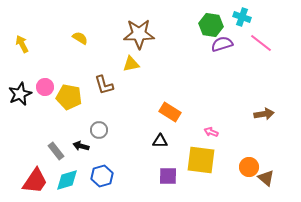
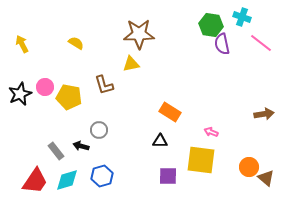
yellow semicircle: moved 4 px left, 5 px down
purple semicircle: rotated 85 degrees counterclockwise
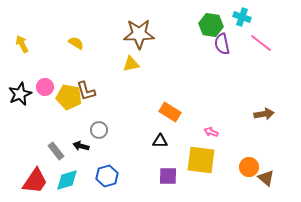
brown L-shape: moved 18 px left, 6 px down
blue hexagon: moved 5 px right
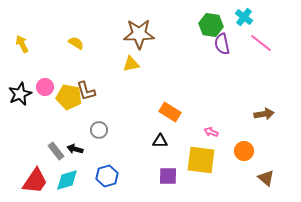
cyan cross: moved 2 px right; rotated 18 degrees clockwise
black arrow: moved 6 px left, 3 px down
orange circle: moved 5 px left, 16 px up
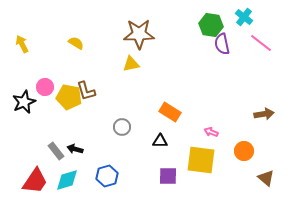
black star: moved 4 px right, 8 px down
gray circle: moved 23 px right, 3 px up
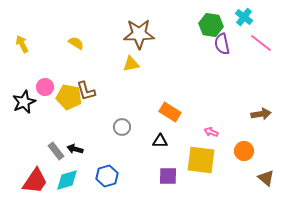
brown arrow: moved 3 px left
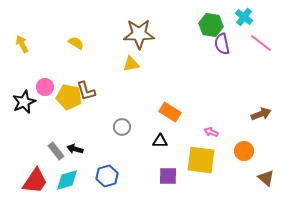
brown arrow: rotated 12 degrees counterclockwise
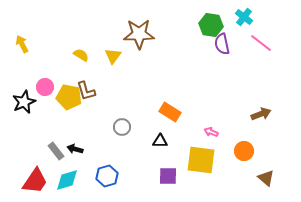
yellow semicircle: moved 5 px right, 12 px down
yellow triangle: moved 18 px left, 8 px up; rotated 42 degrees counterclockwise
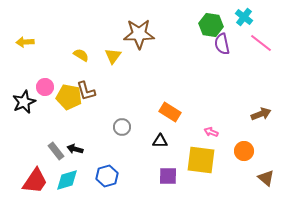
yellow arrow: moved 3 px right, 2 px up; rotated 66 degrees counterclockwise
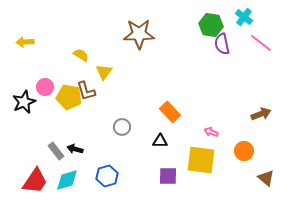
yellow triangle: moved 9 px left, 16 px down
orange rectangle: rotated 15 degrees clockwise
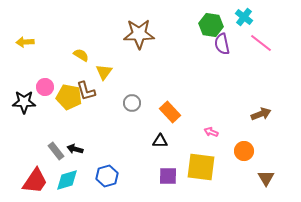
black star: rotated 25 degrees clockwise
gray circle: moved 10 px right, 24 px up
yellow square: moved 7 px down
brown triangle: rotated 18 degrees clockwise
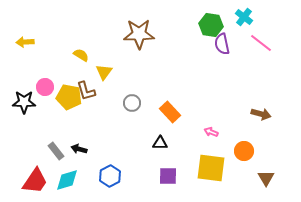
brown arrow: rotated 36 degrees clockwise
black triangle: moved 2 px down
black arrow: moved 4 px right
yellow square: moved 10 px right, 1 px down
blue hexagon: moved 3 px right; rotated 10 degrees counterclockwise
